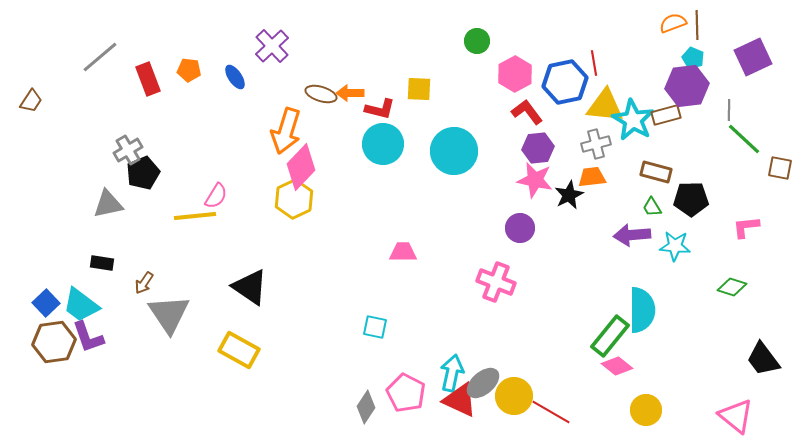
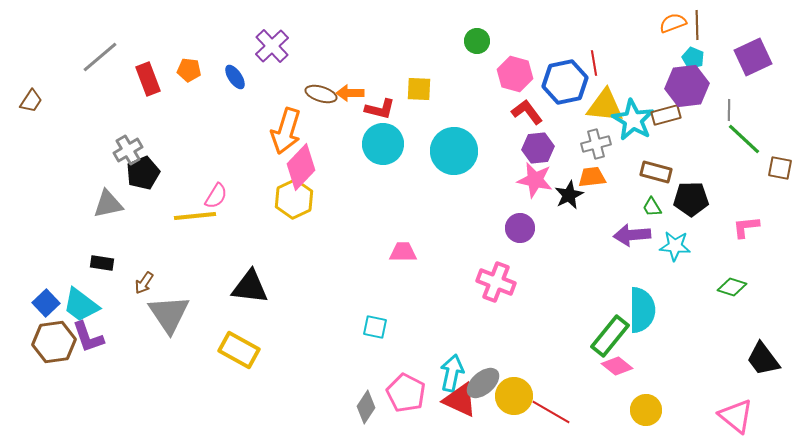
pink hexagon at (515, 74): rotated 16 degrees counterclockwise
black triangle at (250, 287): rotated 27 degrees counterclockwise
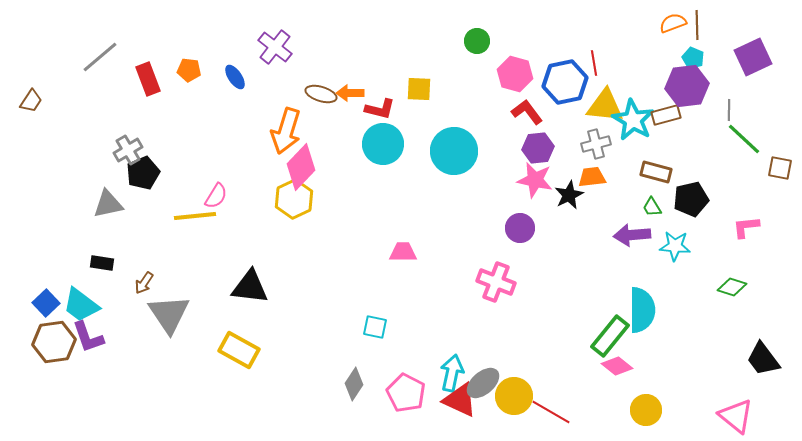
purple cross at (272, 46): moved 3 px right, 1 px down; rotated 8 degrees counterclockwise
black pentagon at (691, 199): rotated 12 degrees counterclockwise
gray diamond at (366, 407): moved 12 px left, 23 px up
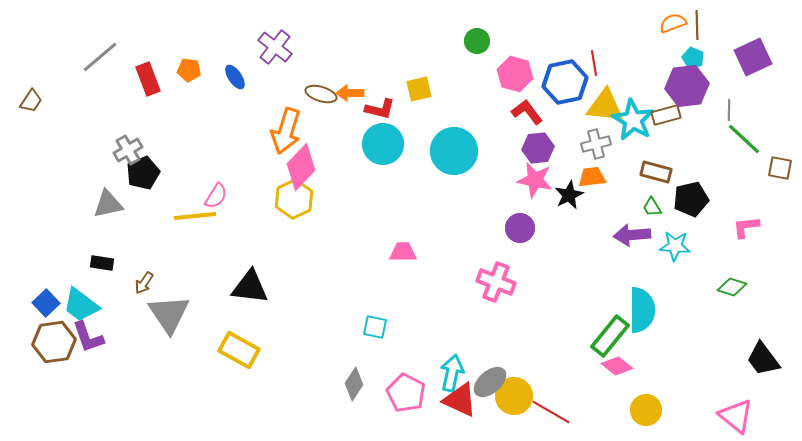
yellow square at (419, 89): rotated 16 degrees counterclockwise
gray ellipse at (483, 383): moved 7 px right, 1 px up
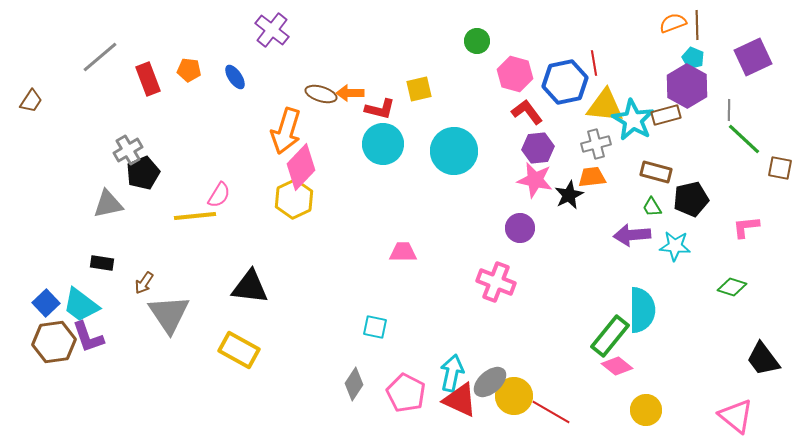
purple cross at (275, 47): moved 3 px left, 17 px up
purple hexagon at (687, 86): rotated 24 degrees counterclockwise
pink semicircle at (216, 196): moved 3 px right, 1 px up
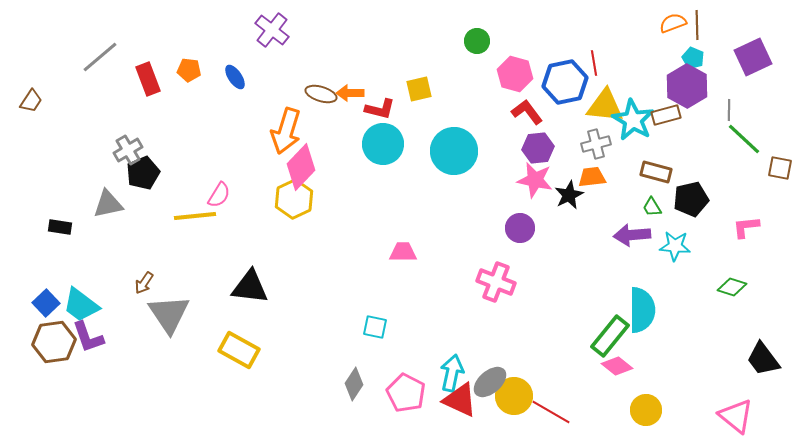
black rectangle at (102, 263): moved 42 px left, 36 px up
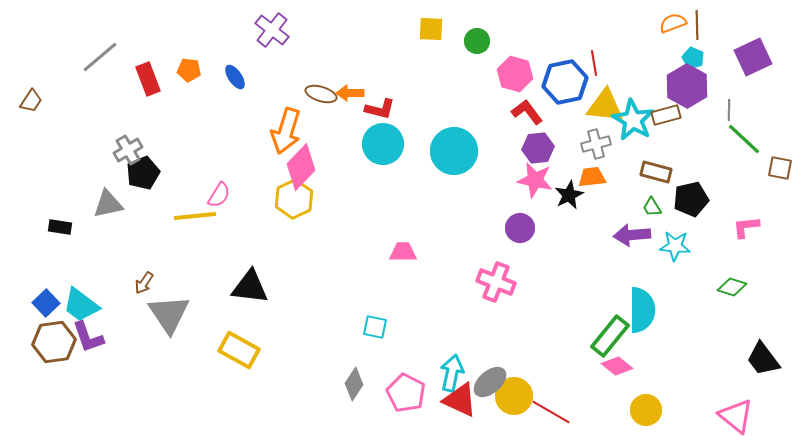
yellow square at (419, 89): moved 12 px right, 60 px up; rotated 16 degrees clockwise
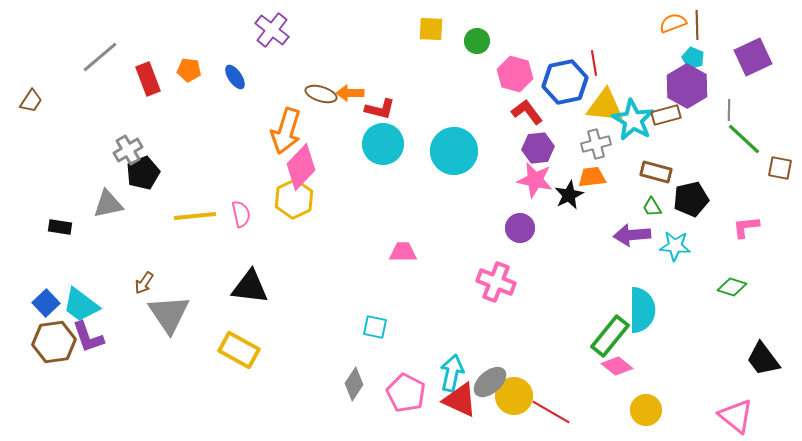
pink semicircle at (219, 195): moved 22 px right, 19 px down; rotated 44 degrees counterclockwise
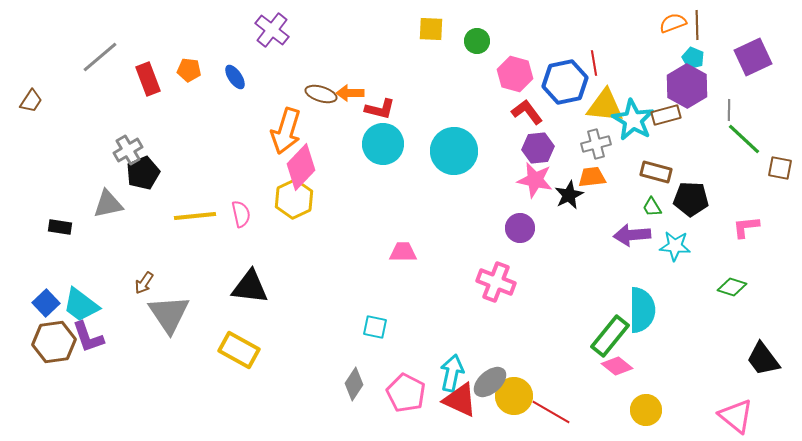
black pentagon at (691, 199): rotated 16 degrees clockwise
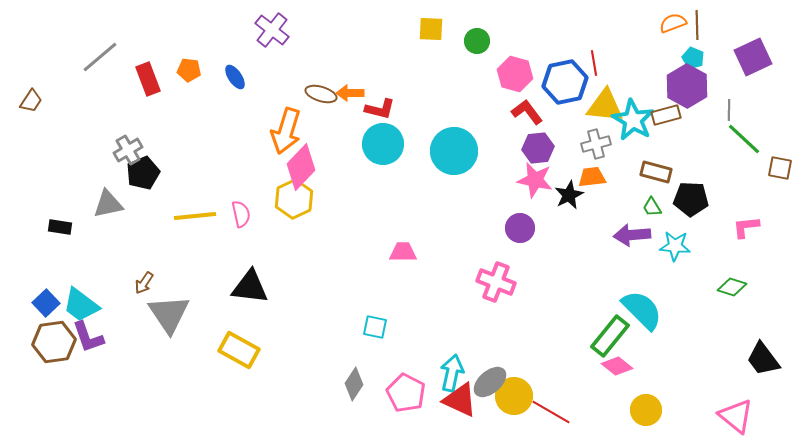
cyan semicircle at (642, 310): rotated 45 degrees counterclockwise
